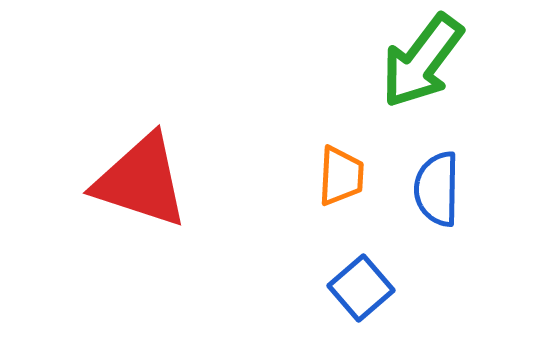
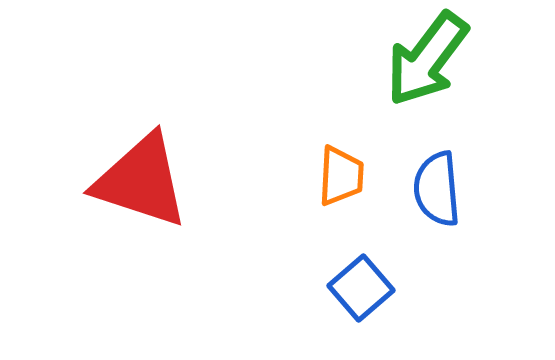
green arrow: moved 5 px right, 2 px up
blue semicircle: rotated 6 degrees counterclockwise
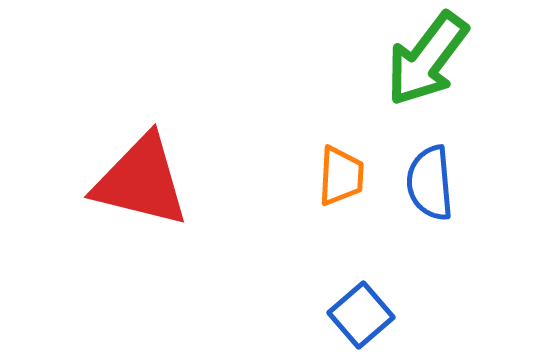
red triangle: rotated 4 degrees counterclockwise
blue semicircle: moved 7 px left, 6 px up
blue square: moved 27 px down
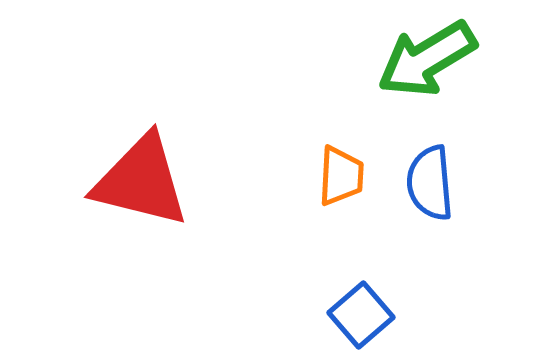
green arrow: rotated 22 degrees clockwise
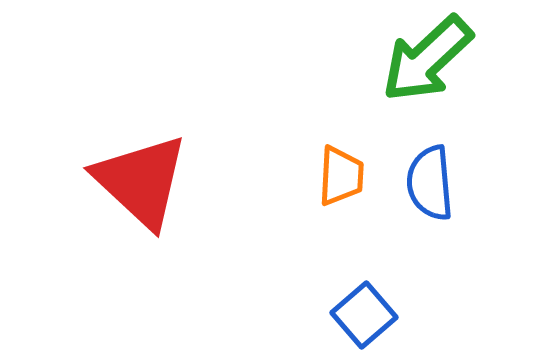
green arrow: rotated 12 degrees counterclockwise
red triangle: rotated 29 degrees clockwise
blue square: moved 3 px right
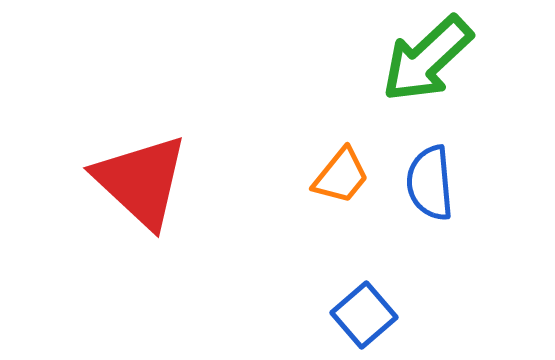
orange trapezoid: rotated 36 degrees clockwise
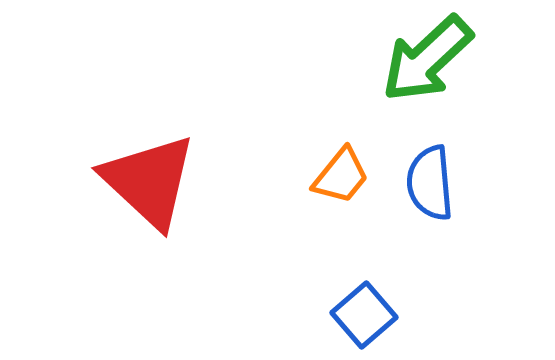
red triangle: moved 8 px right
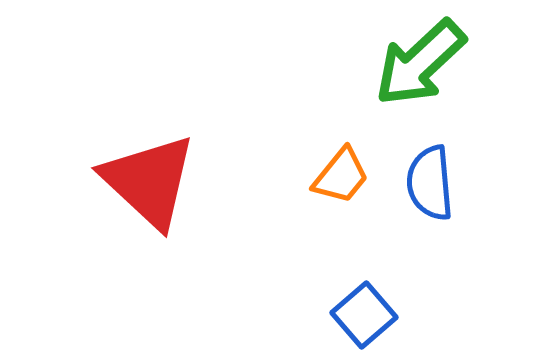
green arrow: moved 7 px left, 4 px down
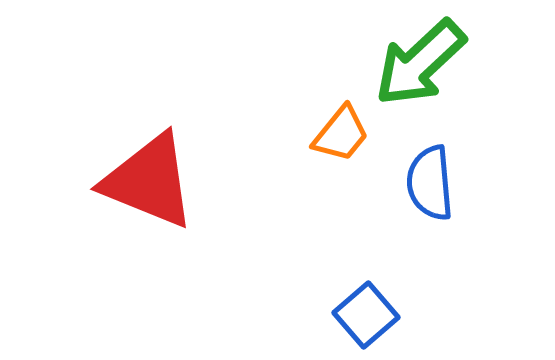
orange trapezoid: moved 42 px up
red triangle: rotated 21 degrees counterclockwise
blue square: moved 2 px right
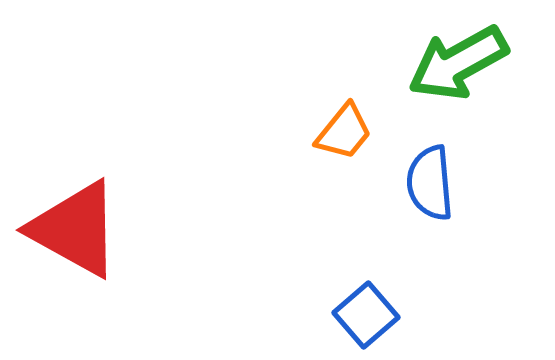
green arrow: moved 38 px right; rotated 14 degrees clockwise
orange trapezoid: moved 3 px right, 2 px up
red triangle: moved 74 px left, 48 px down; rotated 7 degrees clockwise
